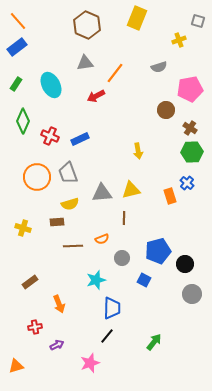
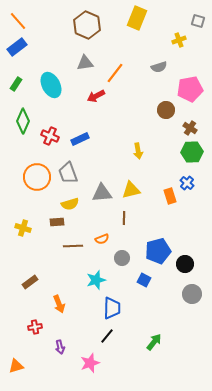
purple arrow at (57, 345): moved 3 px right, 2 px down; rotated 104 degrees clockwise
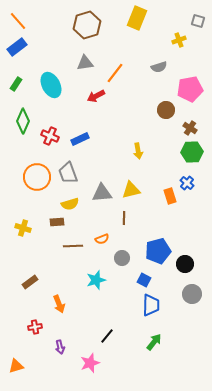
brown hexagon at (87, 25): rotated 20 degrees clockwise
blue trapezoid at (112, 308): moved 39 px right, 3 px up
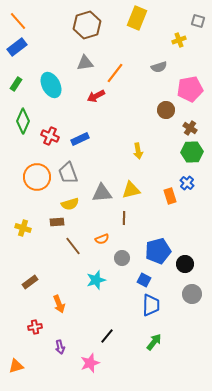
brown line at (73, 246): rotated 54 degrees clockwise
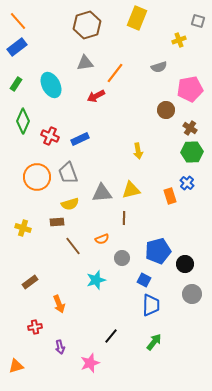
black line at (107, 336): moved 4 px right
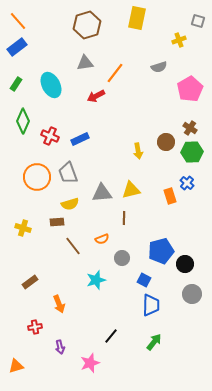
yellow rectangle at (137, 18): rotated 10 degrees counterclockwise
pink pentagon at (190, 89): rotated 20 degrees counterclockwise
brown circle at (166, 110): moved 32 px down
blue pentagon at (158, 251): moved 3 px right
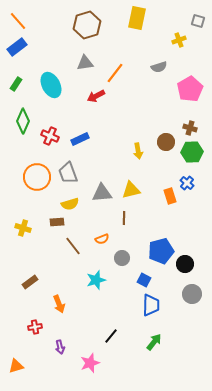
brown cross at (190, 128): rotated 16 degrees counterclockwise
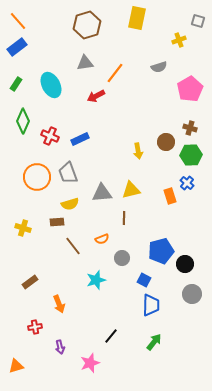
green hexagon at (192, 152): moved 1 px left, 3 px down
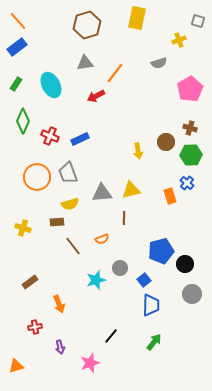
gray semicircle at (159, 67): moved 4 px up
gray circle at (122, 258): moved 2 px left, 10 px down
blue square at (144, 280): rotated 24 degrees clockwise
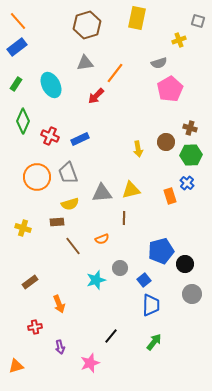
pink pentagon at (190, 89): moved 20 px left
red arrow at (96, 96): rotated 18 degrees counterclockwise
yellow arrow at (138, 151): moved 2 px up
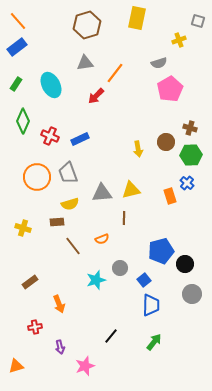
pink star at (90, 363): moved 5 px left, 3 px down
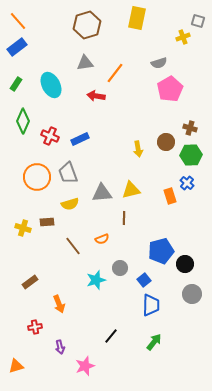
yellow cross at (179, 40): moved 4 px right, 3 px up
red arrow at (96, 96): rotated 54 degrees clockwise
brown rectangle at (57, 222): moved 10 px left
